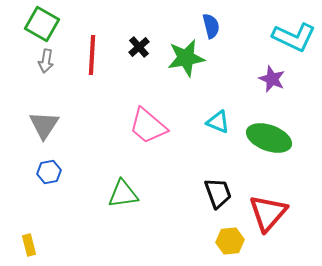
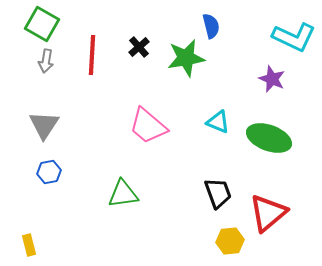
red triangle: rotated 9 degrees clockwise
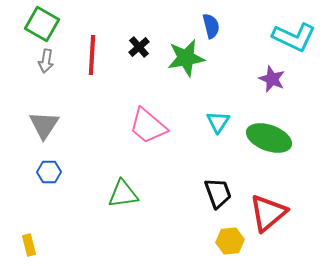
cyan triangle: rotated 40 degrees clockwise
blue hexagon: rotated 10 degrees clockwise
